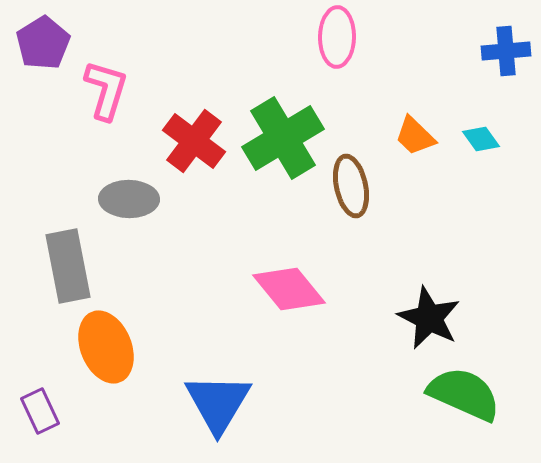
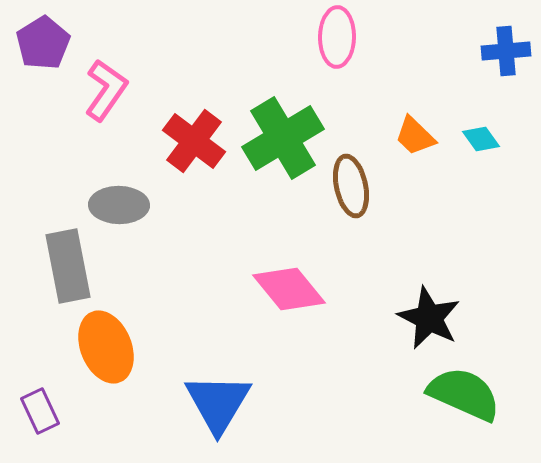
pink L-shape: rotated 18 degrees clockwise
gray ellipse: moved 10 px left, 6 px down
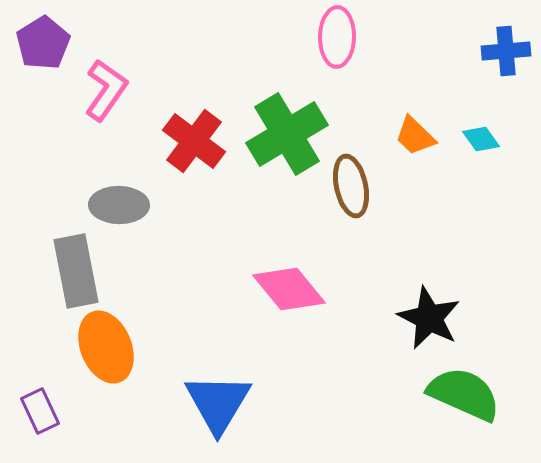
green cross: moved 4 px right, 4 px up
gray rectangle: moved 8 px right, 5 px down
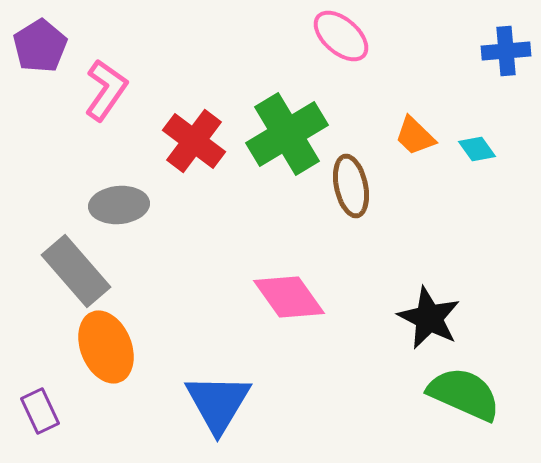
pink ellipse: moved 4 px right, 1 px up; rotated 50 degrees counterclockwise
purple pentagon: moved 3 px left, 3 px down
cyan diamond: moved 4 px left, 10 px down
gray ellipse: rotated 6 degrees counterclockwise
gray rectangle: rotated 30 degrees counterclockwise
pink diamond: moved 8 px down; rotated 4 degrees clockwise
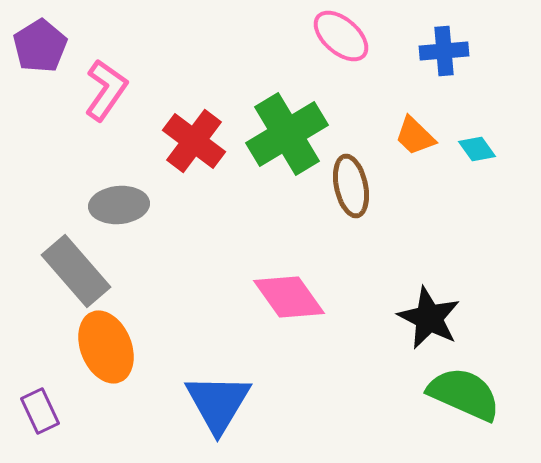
blue cross: moved 62 px left
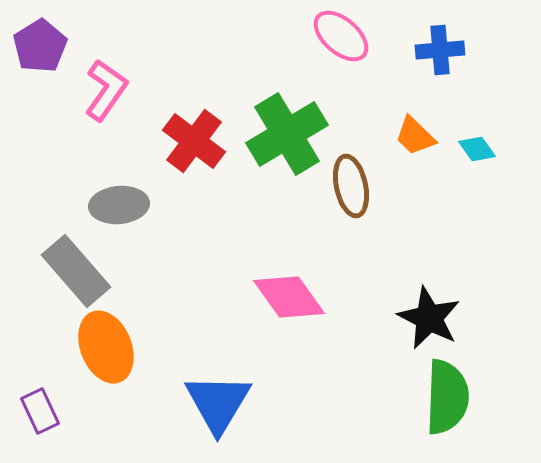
blue cross: moved 4 px left, 1 px up
green semicircle: moved 17 px left, 3 px down; rotated 68 degrees clockwise
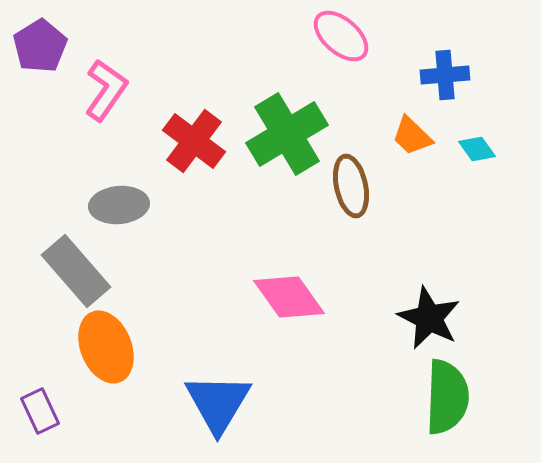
blue cross: moved 5 px right, 25 px down
orange trapezoid: moved 3 px left
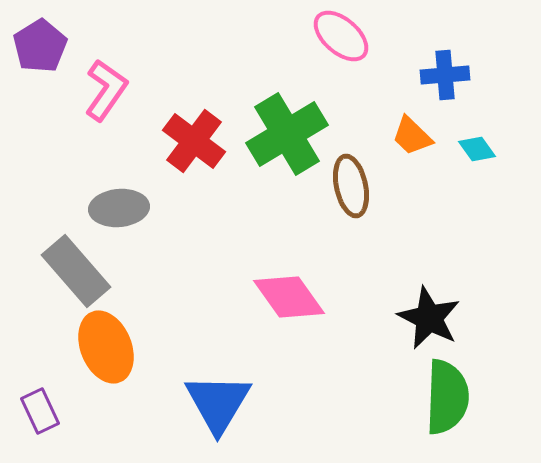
gray ellipse: moved 3 px down
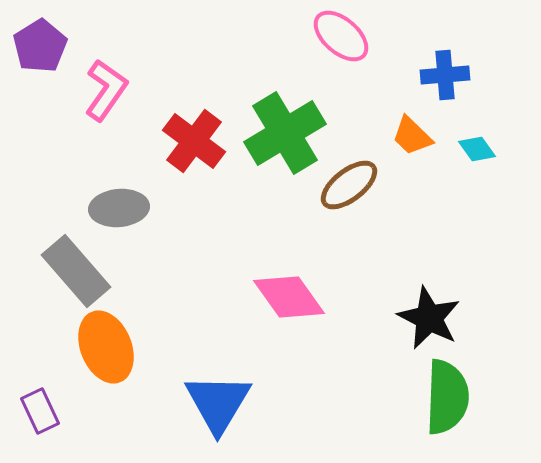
green cross: moved 2 px left, 1 px up
brown ellipse: moved 2 px left, 1 px up; rotated 64 degrees clockwise
